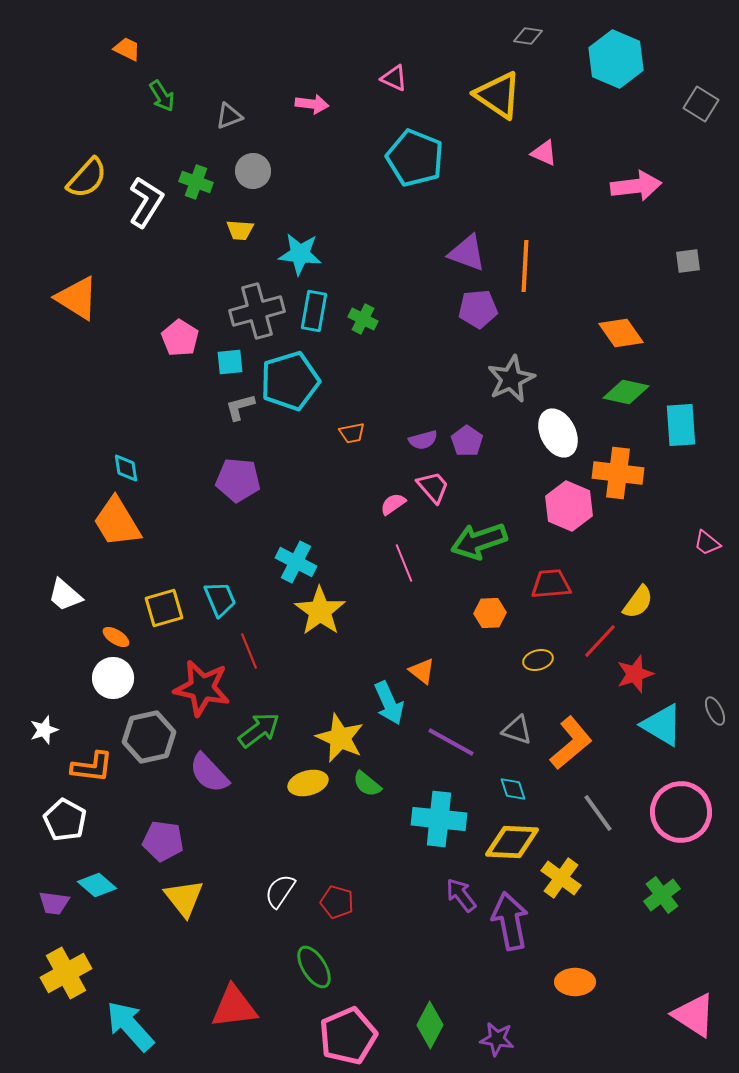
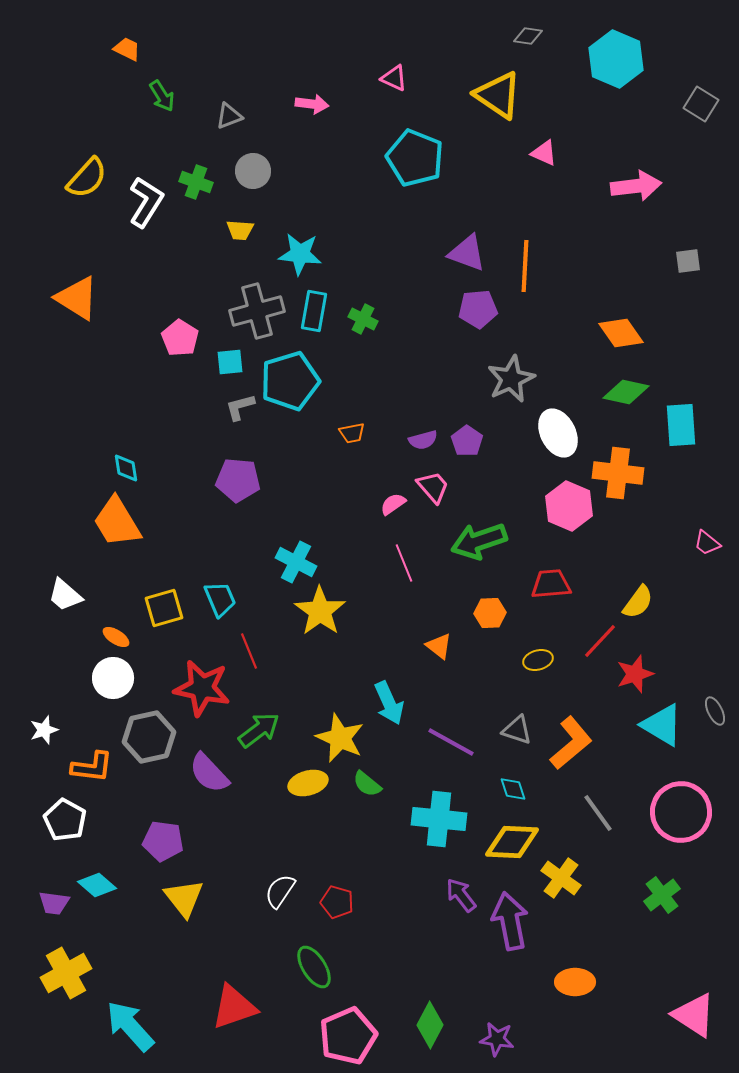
orange triangle at (422, 671): moved 17 px right, 25 px up
red triangle at (234, 1007): rotated 12 degrees counterclockwise
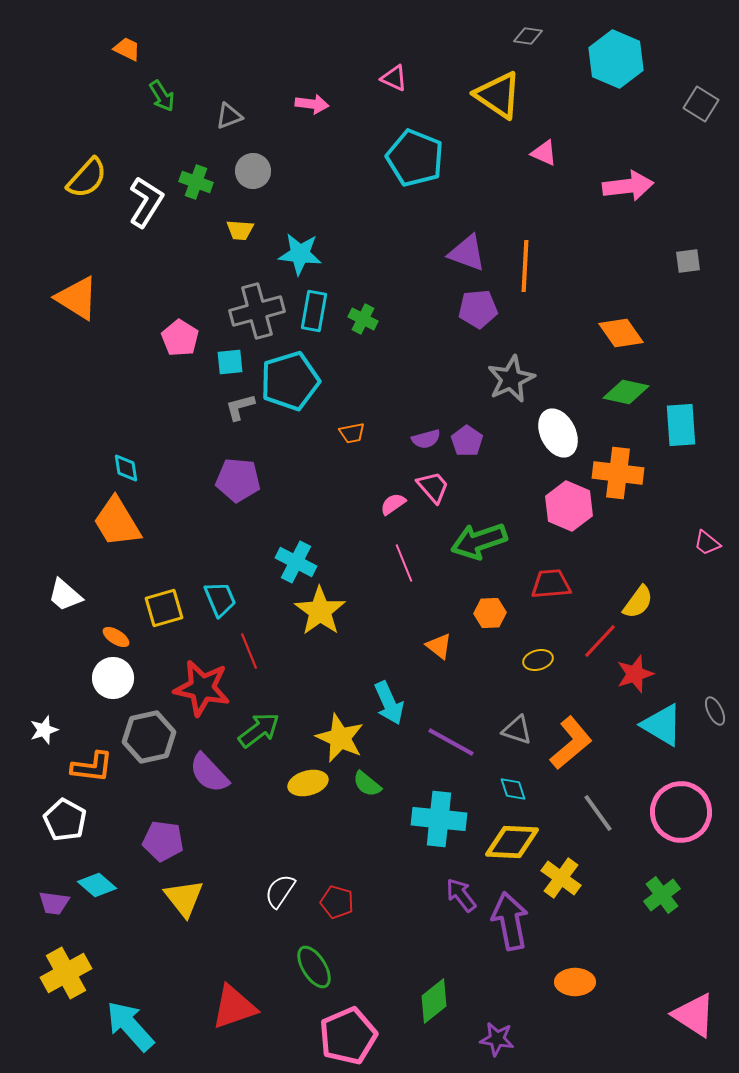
pink arrow at (636, 186): moved 8 px left
purple semicircle at (423, 440): moved 3 px right, 1 px up
green diamond at (430, 1025): moved 4 px right, 24 px up; rotated 24 degrees clockwise
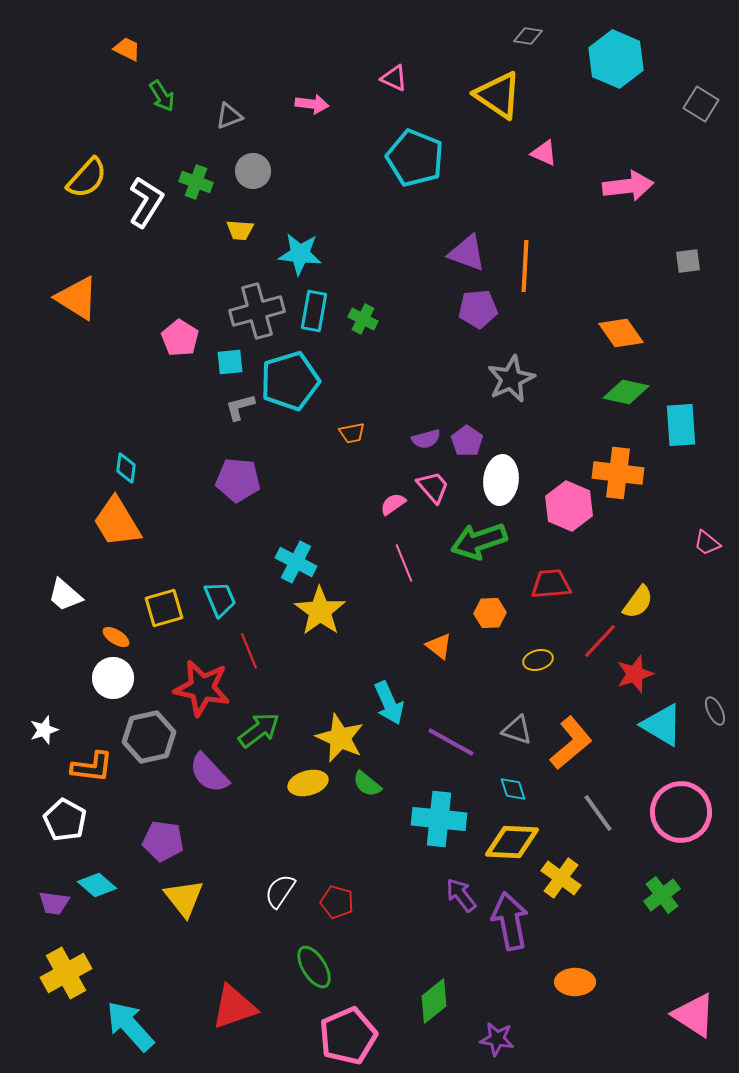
white ellipse at (558, 433): moved 57 px left, 47 px down; rotated 33 degrees clockwise
cyan diamond at (126, 468): rotated 16 degrees clockwise
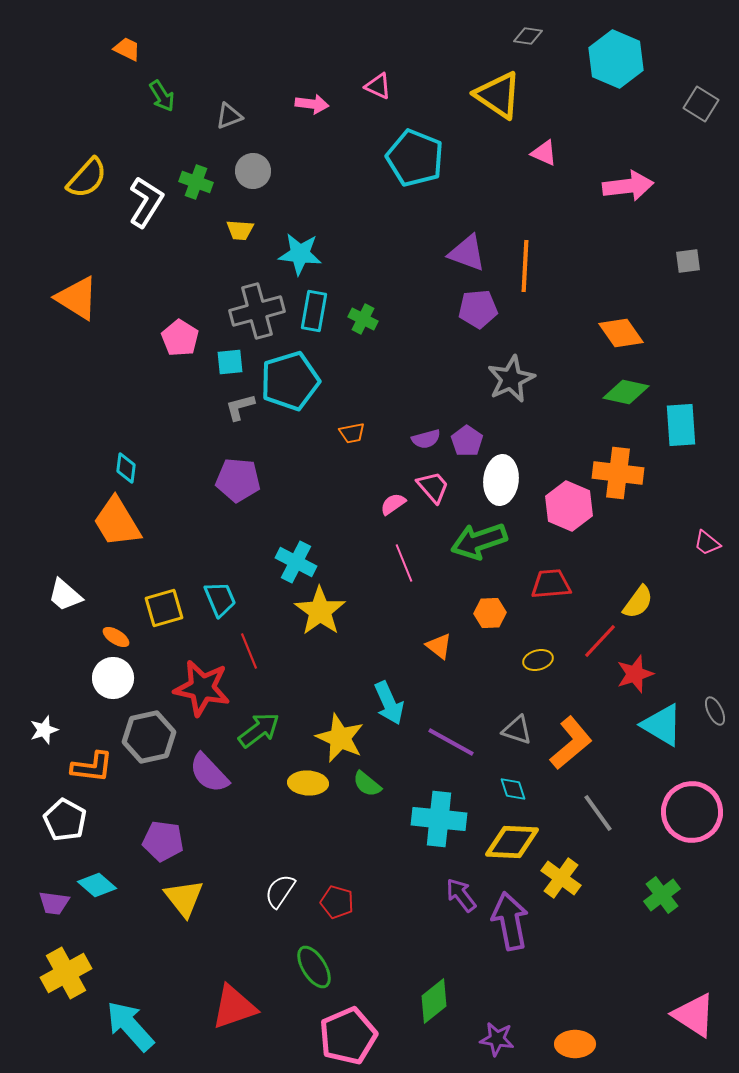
pink triangle at (394, 78): moved 16 px left, 8 px down
yellow ellipse at (308, 783): rotated 18 degrees clockwise
pink circle at (681, 812): moved 11 px right
orange ellipse at (575, 982): moved 62 px down
